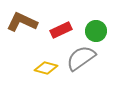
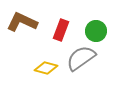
red rectangle: rotated 45 degrees counterclockwise
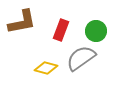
brown L-shape: rotated 144 degrees clockwise
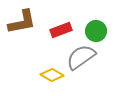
red rectangle: rotated 50 degrees clockwise
gray semicircle: moved 1 px up
yellow diamond: moved 6 px right, 7 px down; rotated 15 degrees clockwise
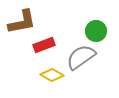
red rectangle: moved 17 px left, 15 px down
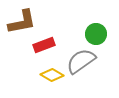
green circle: moved 3 px down
gray semicircle: moved 4 px down
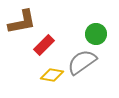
red rectangle: rotated 25 degrees counterclockwise
gray semicircle: moved 1 px right, 1 px down
yellow diamond: rotated 20 degrees counterclockwise
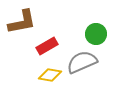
red rectangle: moved 3 px right, 1 px down; rotated 15 degrees clockwise
gray semicircle: rotated 12 degrees clockwise
yellow diamond: moved 2 px left
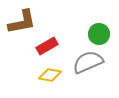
green circle: moved 3 px right
gray semicircle: moved 6 px right
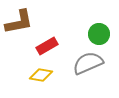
brown L-shape: moved 3 px left
gray semicircle: moved 1 px down
yellow diamond: moved 9 px left
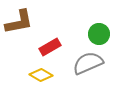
red rectangle: moved 3 px right, 1 px down
yellow diamond: rotated 20 degrees clockwise
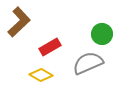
brown L-shape: rotated 32 degrees counterclockwise
green circle: moved 3 px right
